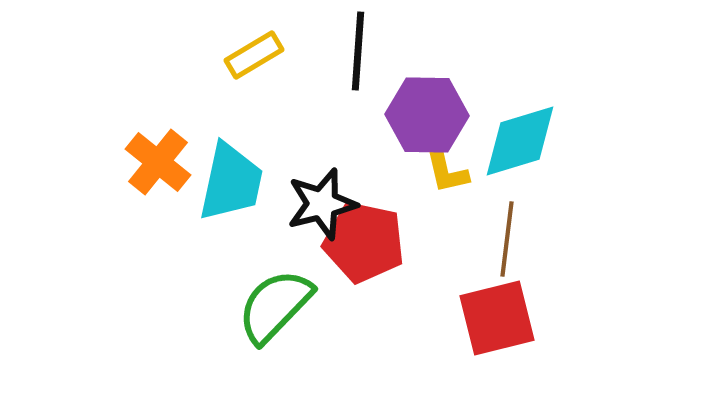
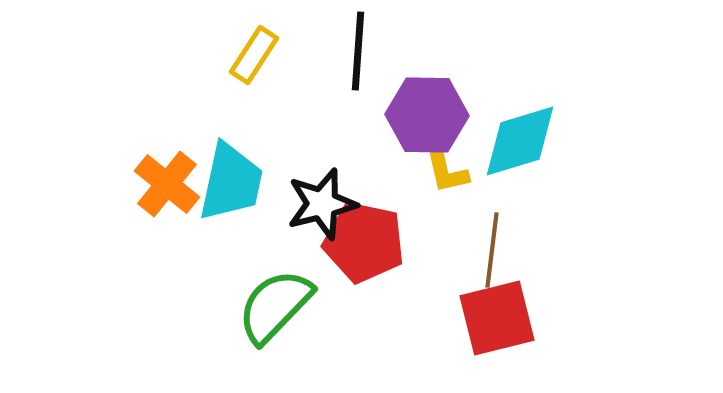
yellow rectangle: rotated 26 degrees counterclockwise
orange cross: moved 9 px right, 22 px down
brown line: moved 15 px left, 11 px down
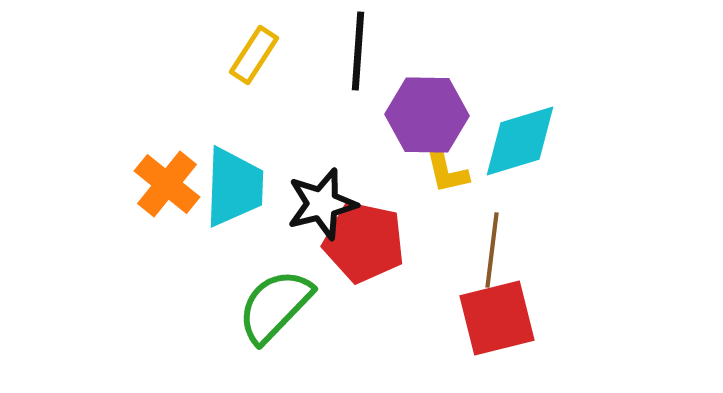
cyan trapezoid: moved 3 px right, 5 px down; rotated 10 degrees counterclockwise
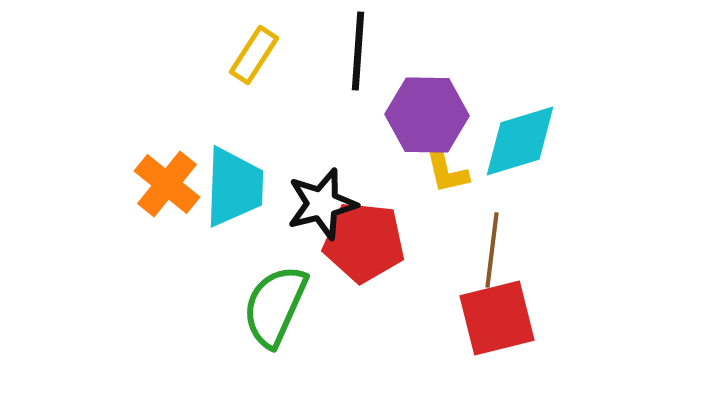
red pentagon: rotated 6 degrees counterclockwise
green semicircle: rotated 20 degrees counterclockwise
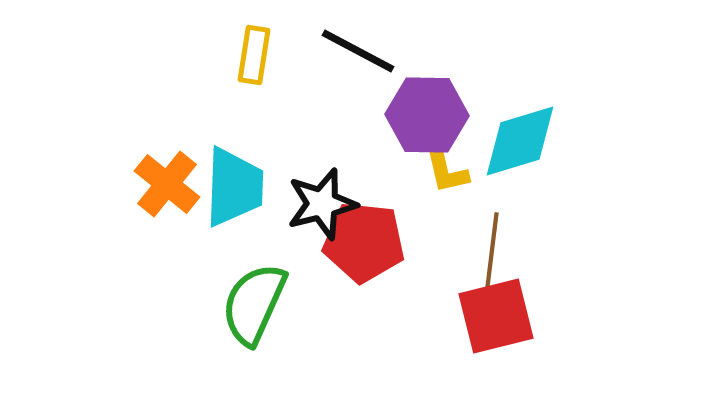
black line: rotated 66 degrees counterclockwise
yellow rectangle: rotated 24 degrees counterclockwise
green semicircle: moved 21 px left, 2 px up
red square: moved 1 px left, 2 px up
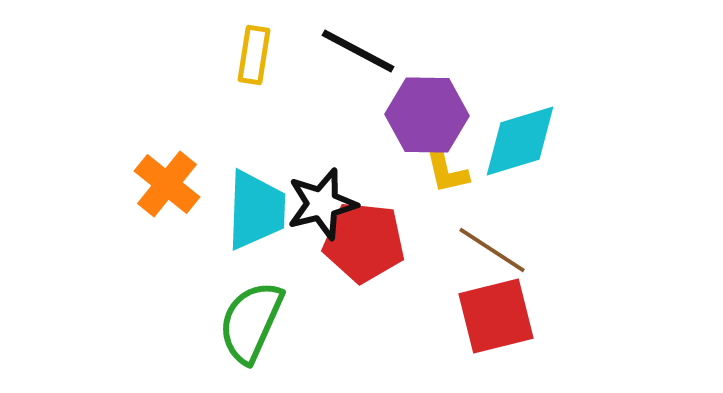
cyan trapezoid: moved 22 px right, 23 px down
brown line: rotated 64 degrees counterclockwise
green semicircle: moved 3 px left, 18 px down
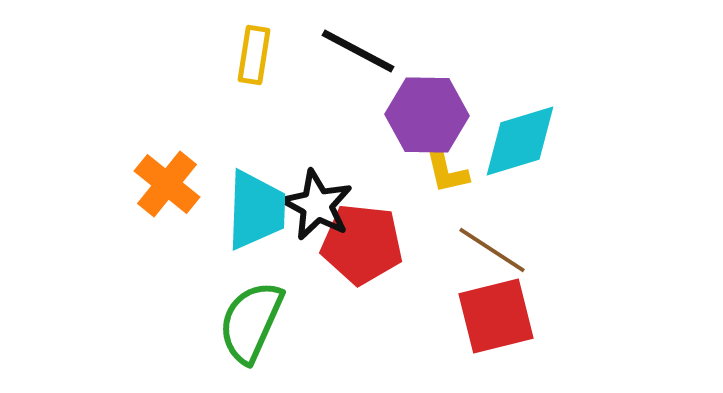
black star: moved 5 px left, 1 px down; rotated 30 degrees counterclockwise
red pentagon: moved 2 px left, 2 px down
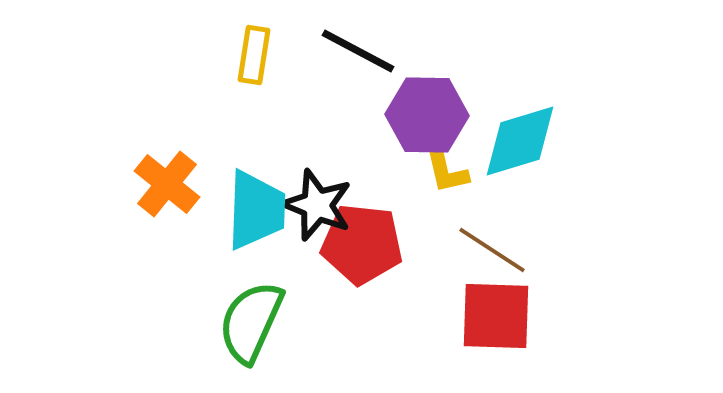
black star: rotated 6 degrees counterclockwise
red square: rotated 16 degrees clockwise
